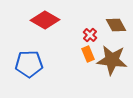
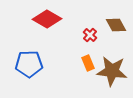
red diamond: moved 2 px right, 1 px up
orange rectangle: moved 9 px down
brown star: moved 11 px down
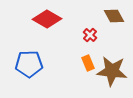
brown diamond: moved 2 px left, 9 px up
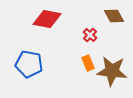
red diamond: rotated 20 degrees counterclockwise
blue pentagon: rotated 12 degrees clockwise
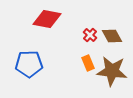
brown diamond: moved 2 px left, 20 px down
blue pentagon: rotated 12 degrees counterclockwise
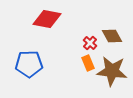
red cross: moved 8 px down
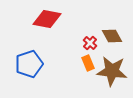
blue pentagon: rotated 16 degrees counterclockwise
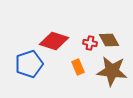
red diamond: moved 7 px right, 22 px down; rotated 8 degrees clockwise
brown diamond: moved 3 px left, 4 px down
red cross: rotated 32 degrees counterclockwise
orange rectangle: moved 10 px left, 4 px down
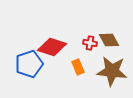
red diamond: moved 2 px left, 6 px down
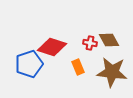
brown star: moved 1 px down
